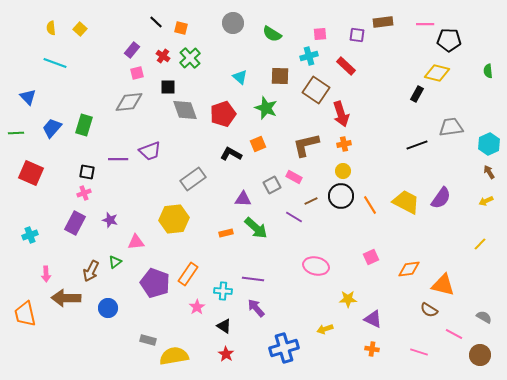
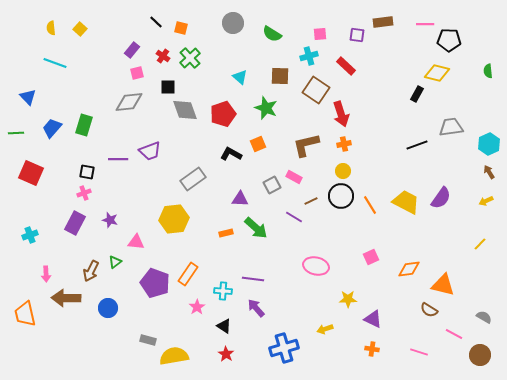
purple triangle at (243, 199): moved 3 px left
pink triangle at (136, 242): rotated 12 degrees clockwise
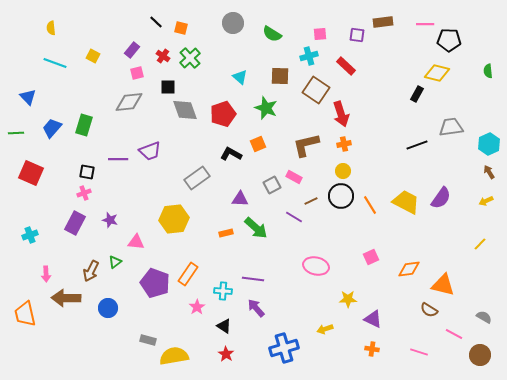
yellow square at (80, 29): moved 13 px right, 27 px down; rotated 16 degrees counterclockwise
gray rectangle at (193, 179): moved 4 px right, 1 px up
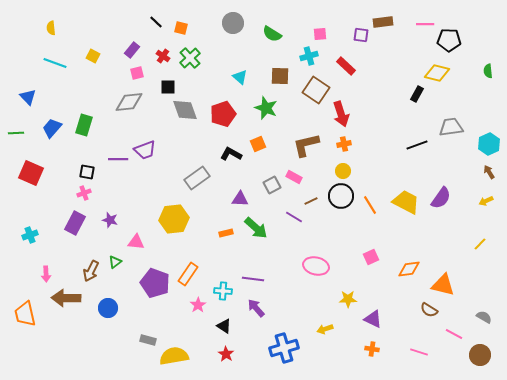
purple square at (357, 35): moved 4 px right
purple trapezoid at (150, 151): moved 5 px left, 1 px up
pink star at (197, 307): moved 1 px right, 2 px up
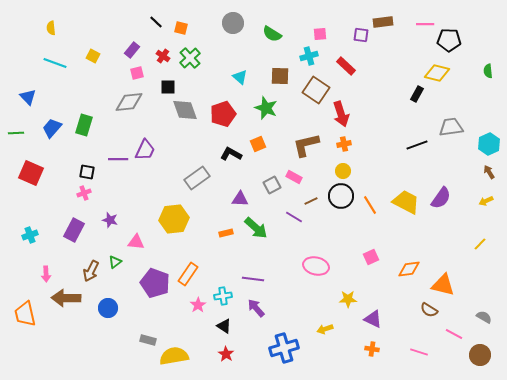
purple trapezoid at (145, 150): rotated 45 degrees counterclockwise
purple rectangle at (75, 223): moved 1 px left, 7 px down
cyan cross at (223, 291): moved 5 px down; rotated 12 degrees counterclockwise
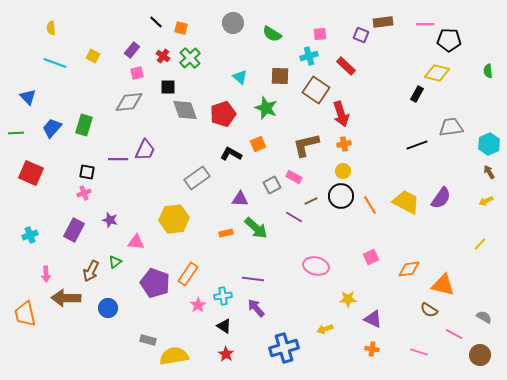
purple square at (361, 35): rotated 14 degrees clockwise
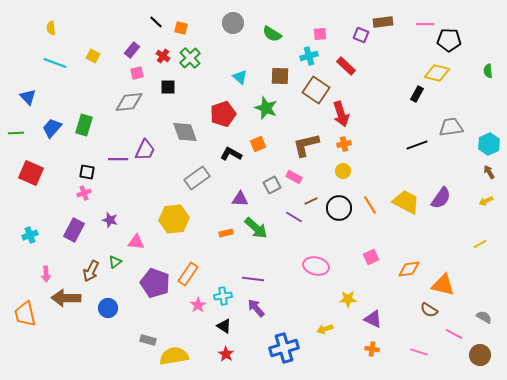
gray diamond at (185, 110): moved 22 px down
black circle at (341, 196): moved 2 px left, 12 px down
yellow line at (480, 244): rotated 16 degrees clockwise
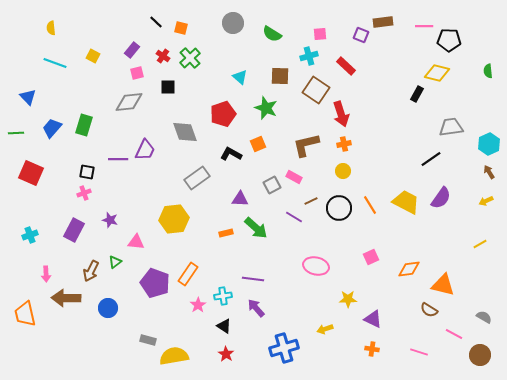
pink line at (425, 24): moved 1 px left, 2 px down
black line at (417, 145): moved 14 px right, 14 px down; rotated 15 degrees counterclockwise
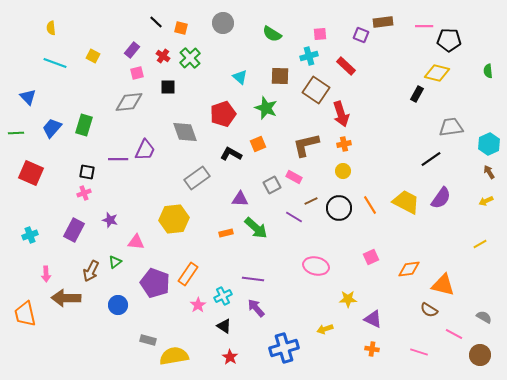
gray circle at (233, 23): moved 10 px left
cyan cross at (223, 296): rotated 18 degrees counterclockwise
blue circle at (108, 308): moved 10 px right, 3 px up
red star at (226, 354): moved 4 px right, 3 px down
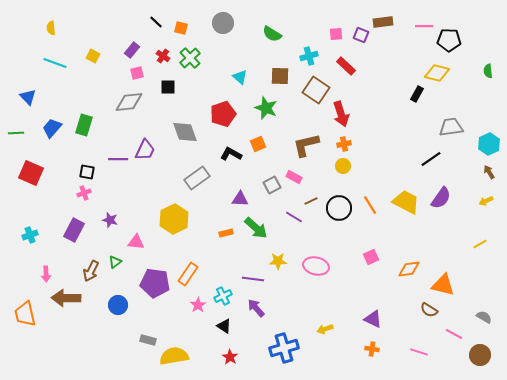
pink square at (320, 34): moved 16 px right
yellow circle at (343, 171): moved 5 px up
yellow hexagon at (174, 219): rotated 20 degrees counterclockwise
purple pentagon at (155, 283): rotated 12 degrees counterclockwise
yellow star at (348, 299): moved 70 px left, 38 px up
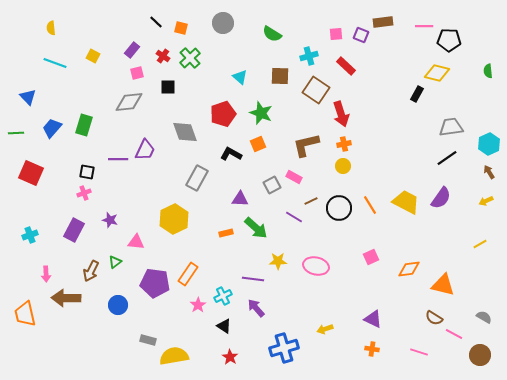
green star at (266, 108): moved 5 px left, 5 px down
black line at (431, 159): moved 16 px right, 1 px up
gray rectangle at (197, 178): rotated 25 degrees counterclockwise
brown semicircle at (429, 310): moved 5 px right, 8 px down
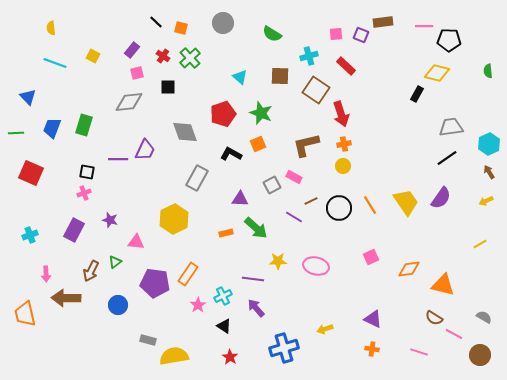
blue trapezoid at (52, 128): rotated 20 degrees counterclockwise
yellow trapezoid at (406, 202): rotated 28 degrees clockwise
